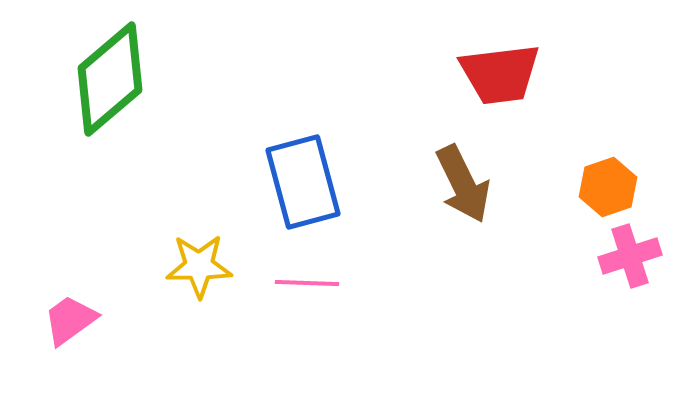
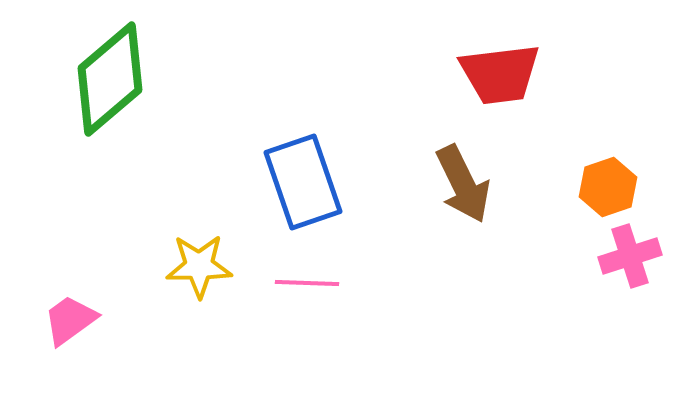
blue rectangle: rotated 4 degrees counterclockwise
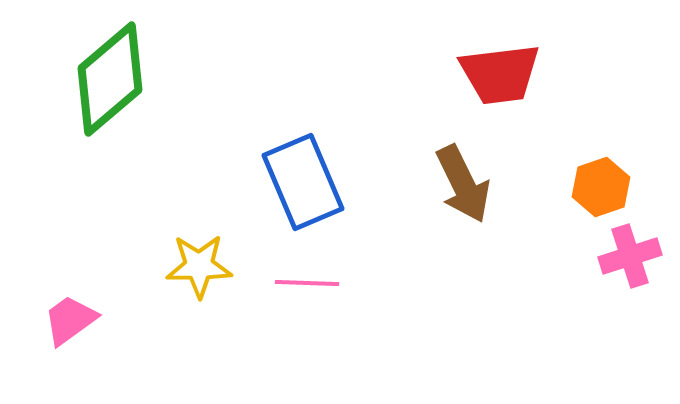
blue rectangle: rotated 4 degrees counterclockwise
orange hexagon: moved 7 px left
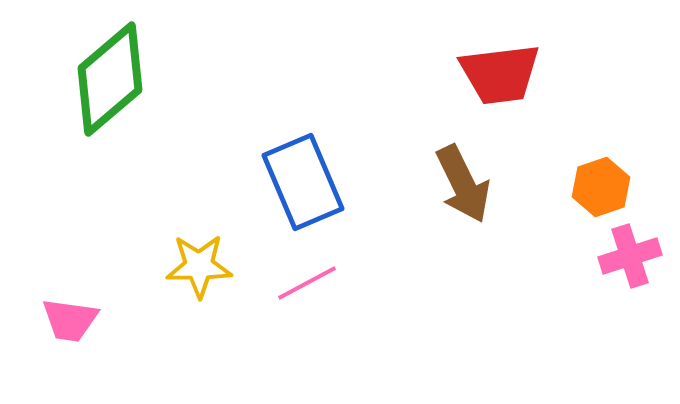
pink line: rotated 30 degrees counterclockwise
pink trapezoid: rotated 136 degrees counterclockwise
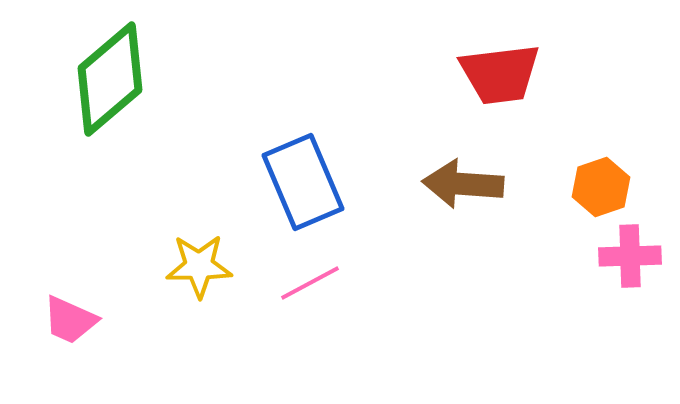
brown arrow: rotated 120 degrees clockwise
pink cross: rotated 16 degrees clockwise
pink line: moved 3 px right
pink trapezoid: rotated 16 degrees clockwise
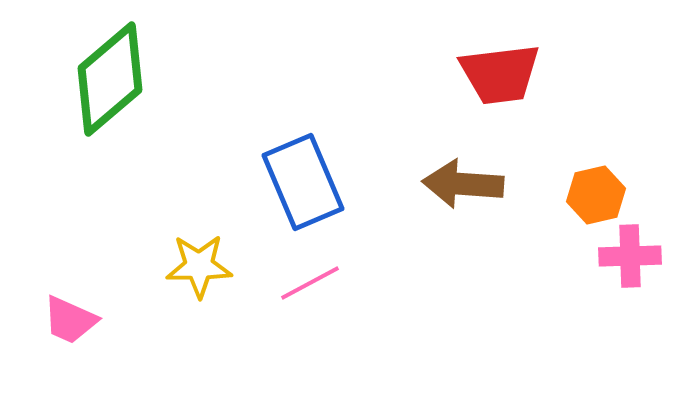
orange hexagon: moved 5 px left, 8 px down; rotated 6 degrees clockwise
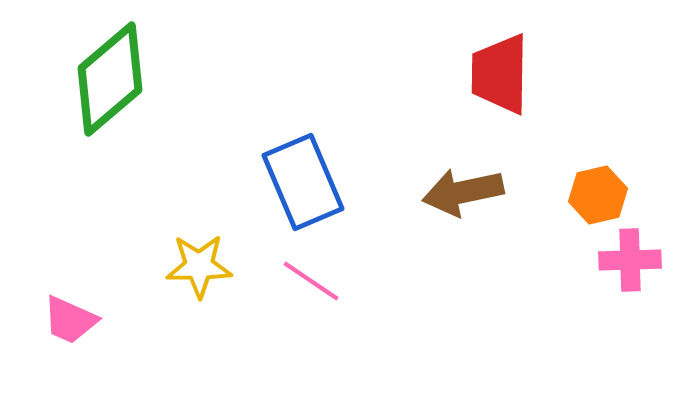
red trapezoid: rotated 98 degrees clockwise
brown arrow: moved 8 px down; rotated 16 degrees counterclockwise
orange hexagon: moved 2 px right
pink cross: moved 4 px down
pink line: moved 1 px right, 2 px up; rotated 62 degrees clockwise
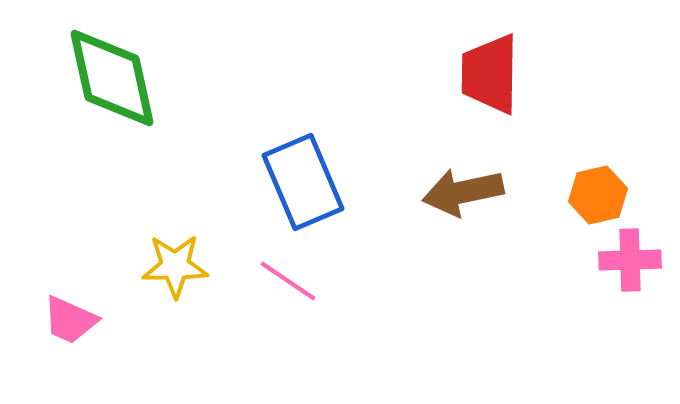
red trapezoid: moved 10 px left
green diamond: moved 2 px right, 1 px up; rotated 62 degrees counterclockwise
yellow star: moved 24 px left
pink line: moved 23 px left
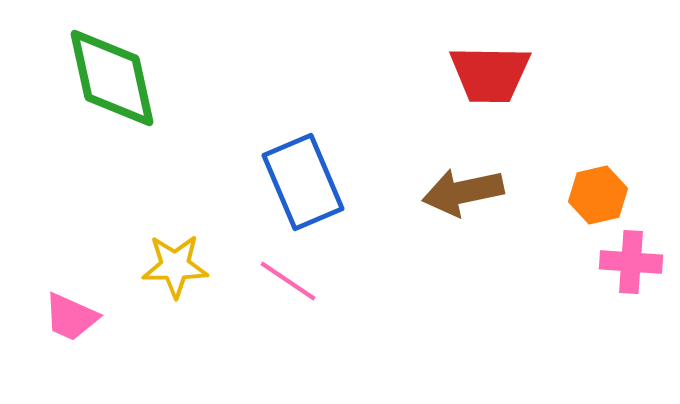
red trapezoid: rotated 90 degrees counterclockwise
pink cross: moved 1 px right, 2 px down; rotated 6 degrees clockwise
pink trapezoid: moved 1 px right, 3 px up
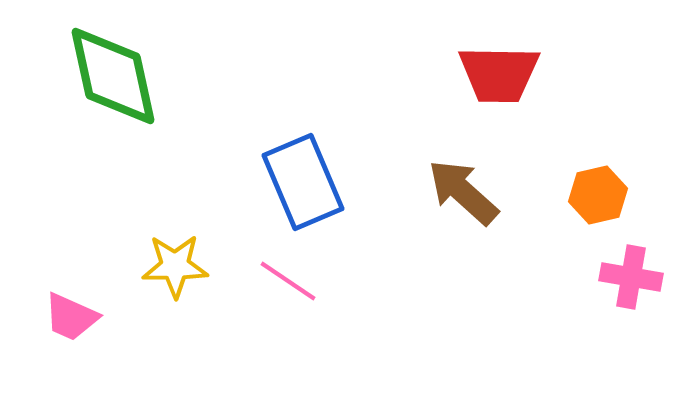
red trapezoid: moved 9 px right
green diamond: moved 1 px right, 2 px up
brown arrow: rotated 54 degrees clockwise
pink cross: moved 15 px down; rotated 6 degrees clockwise
